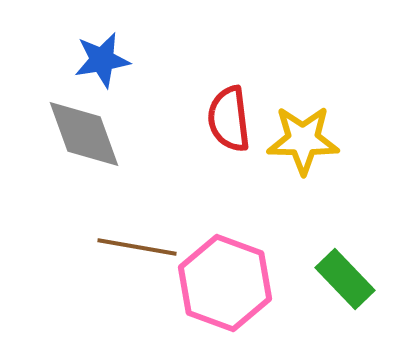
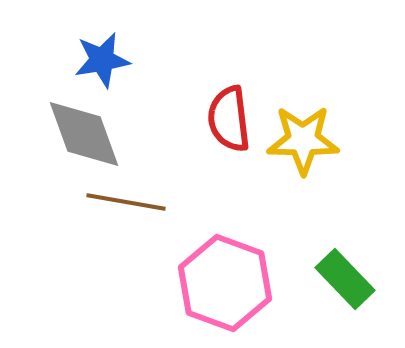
brown line: moved 11 px left, 45 px up
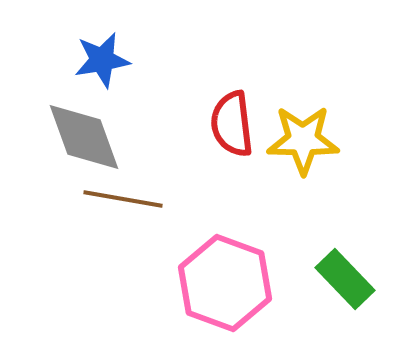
red semicircle: moved 3 px right, 5 px down
gray diamond: moved 3 px down
brown line: moved 3 px left, 3 px up
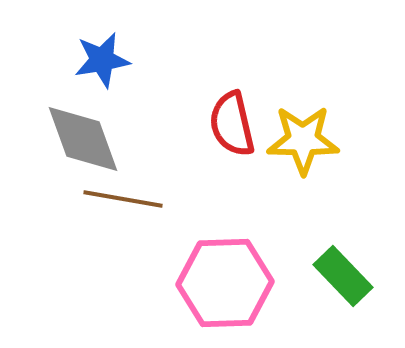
red semicircle: rotated 6 degrees counterclockwise
gray diamond: moved 1 px left, 2 px down
green rectangle: moved 2 px left, 3 px up
pink hexagon: rotated 22 degrees counterclockwise
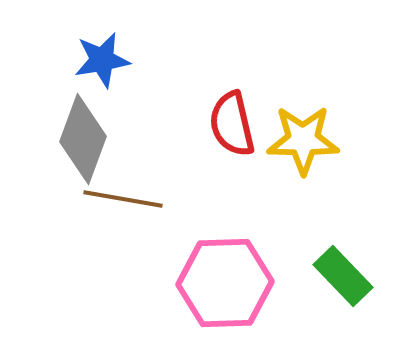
gray diamond: rotated 40 degrees clockwise
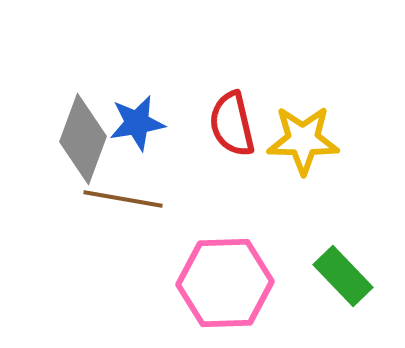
blue star: moved 35 px right, 63 px down
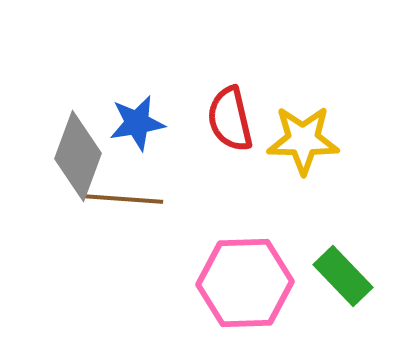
red semicircle: moved 2 px left, 5 px up
gray diamond: moved 5 px left, 17 px down
brown line: rotated 6 degrees counterclockwise
pink hexagon: moved 20 px right
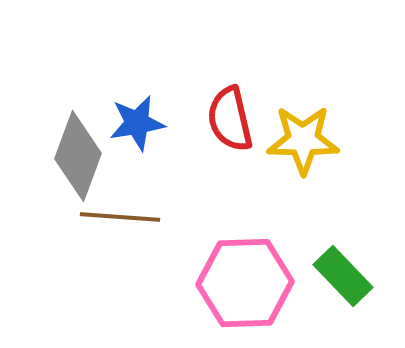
brown line: moved 3 px left, 18 px down
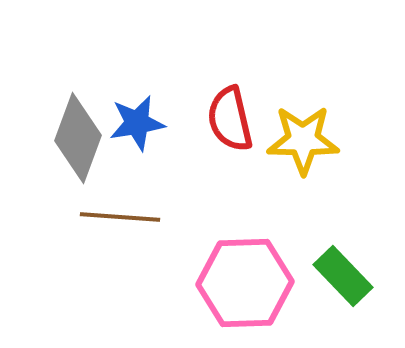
gray diamond: moved 18 px up
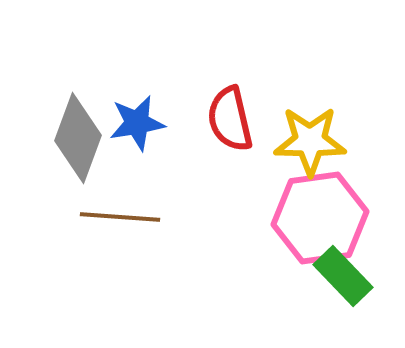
yellow star: moved 7 px right, 1 px down
pink hexagon: moved 75 px right, 65 px up; rotated 6 degrees counterclockwise
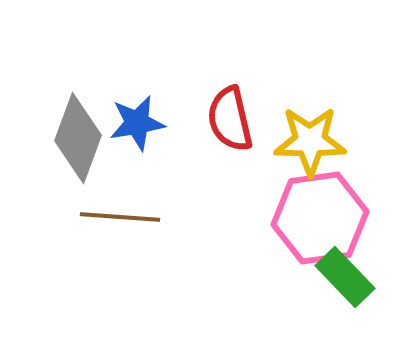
green rectangle: moved 2 px right, 1 px down
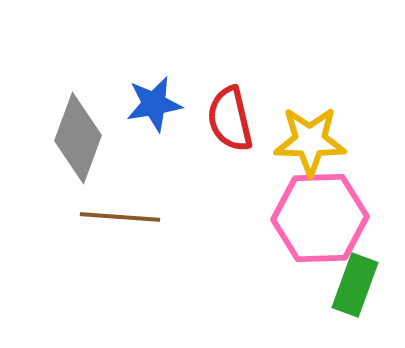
blue star: moved 17 px right, 19 px up
pink hexagon: rotated 6 degrees clockwise
green rectangle: moved 10 px right, 8 px down; rotated 64 degrees clockwise
